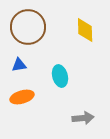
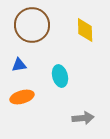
brown circle: moved 4 px right, 2 px up
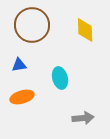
cyan ellipse: moved 2 px down
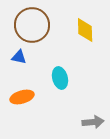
blue triangle: moved 8 px up; rotated 21 degrees clockwise
gray arrow: moved 10 px right, 4 px down
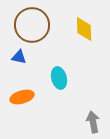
yellow diamond: moved 1 px left, 1 px up
cyan ellipse: moved 1 px left
gray arrow: rotated 95 degrees counterclockwise
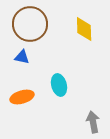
brown circle: moved 2 px left, 1 px up
blue triangle: moved 3 px right
cyan ellipse: moved 7 px down
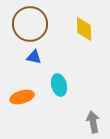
blue triangle: moved 12 px right
